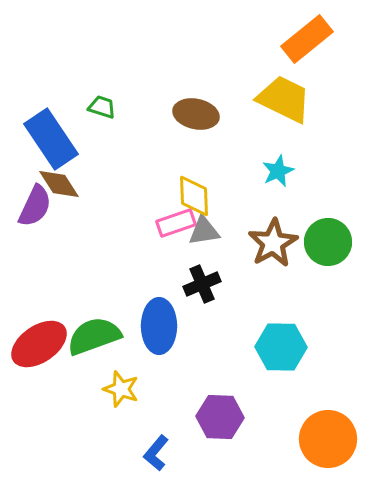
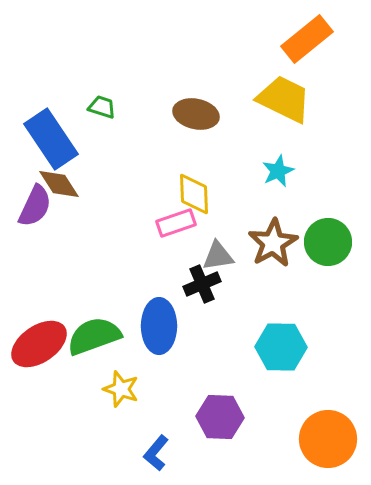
yellow diamond: moved 2 px up
gray triangle: moved 14 px right, 25 px down
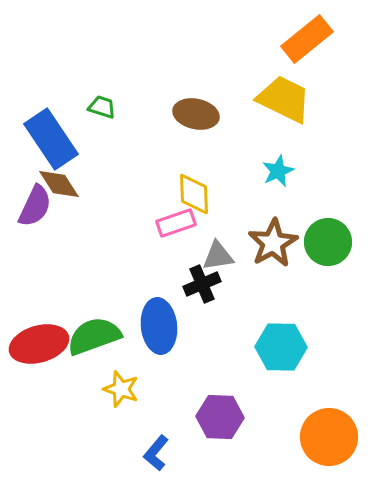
blue ellipse: rotated 6 degrees counterclockwise
red ellipse: rotated 18 degrees clockwise
orange circle: moved 1 px right, 2 px up
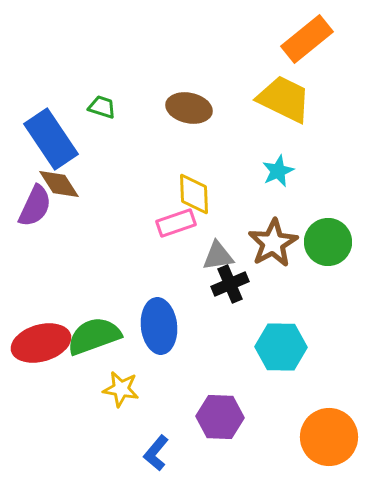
brown ellipse: moved 7 px left, 6 px up
black cross: moved 28 px right
red ellipse: moved 2 px right, 1 px up
yellow star: rotated 9 degrees counterclockwise
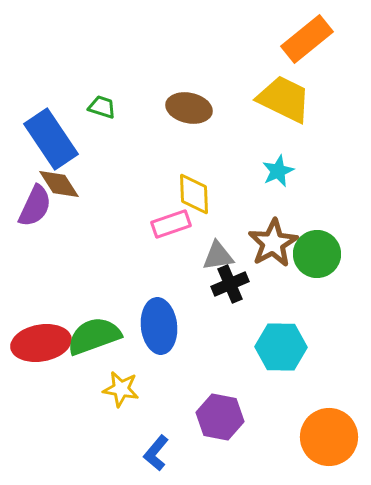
pink rectangle: moved 5 px left, 1 px down
green circle: moved 11 px left, 12 px down
red ellipse: rotated 6 degrees clockwise
purple hexagon: rotated 9 degrees clockwise
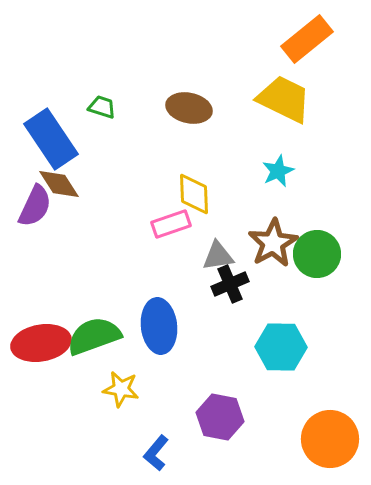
orange circle: moved 1 px right, 2 px down
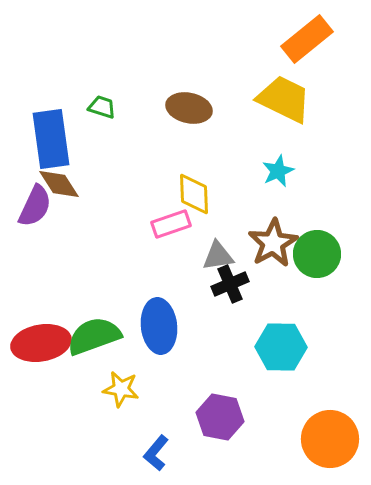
blue rectangle: rotated 26 degrees clockwise
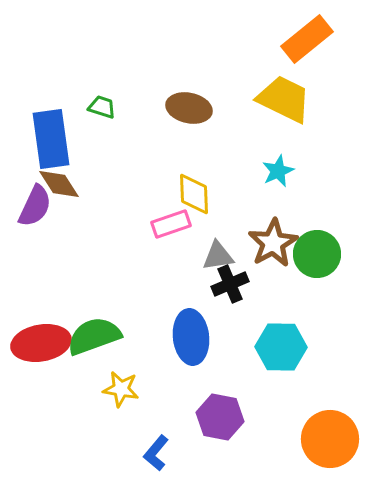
blue ellipse: moved 32 px right, 11 px down
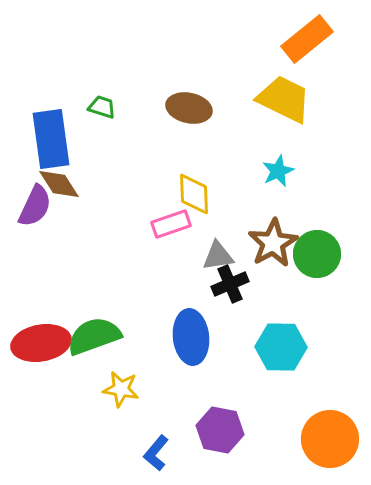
purple hexagon: moved 13 px down
